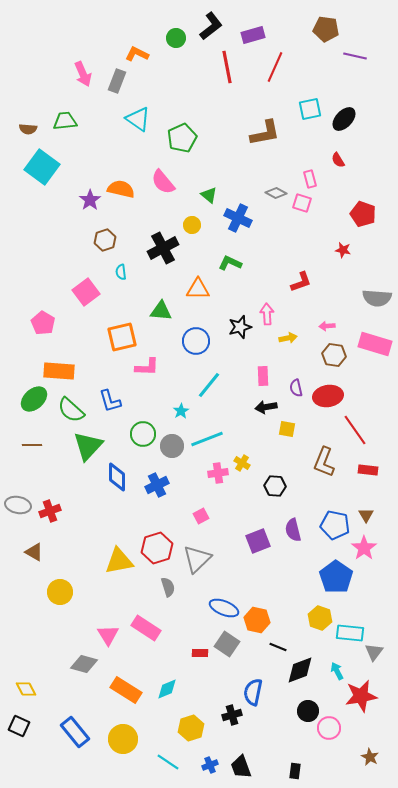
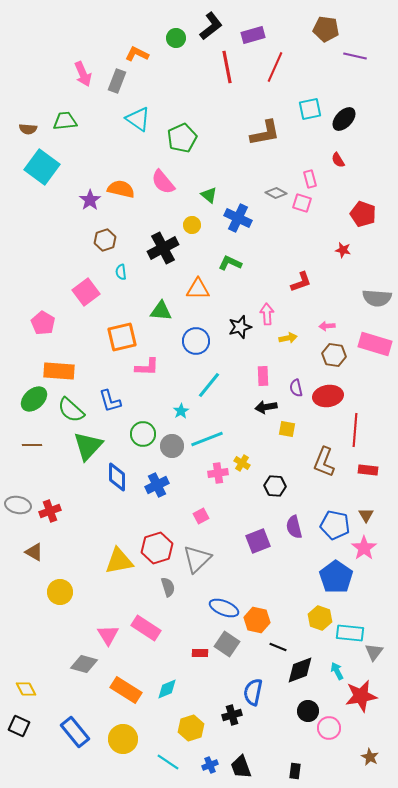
red line at (355, 430): rotated 40 degrees clockwise
purple semicircle at (293, 530): moved 1 px right, 3 px up
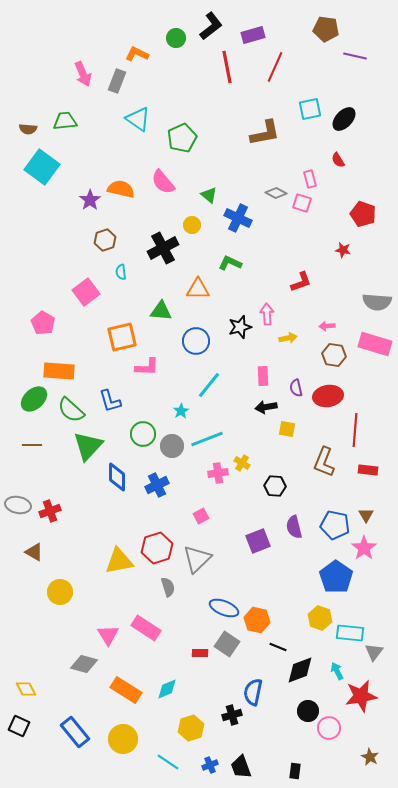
gray semicircle at (377, 298): moved 4 px down
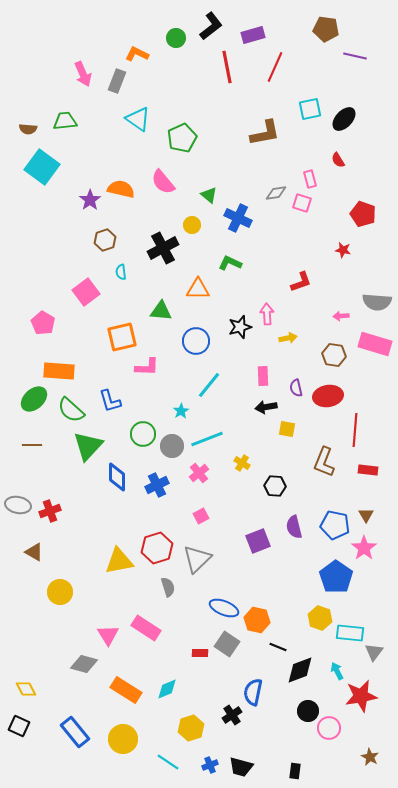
gray diamond at (276, 193): rotated 35 degrees counterclockwise
pink arrow at (327, 326): moved 14 px right, 10 px up
pink cross at (218, 473): moved 19 px left; rotated 30 degrees counterclockwise
black cross at (232, 715): rotated 18 degrees counterclockwise
black trapezoid at (241, 767): rotated 55 degrees counterclockwise
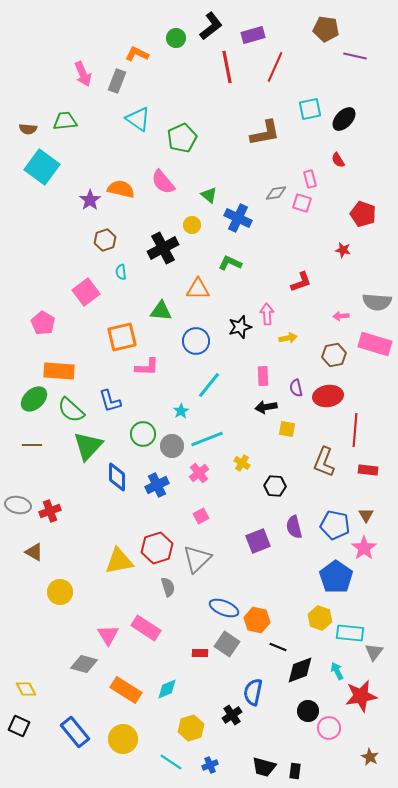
brown hexagon at (334, 355): rotated 20 degrees counterclockwise
cyan line at (168, 762): moved 3 px right
black trapezoid at (241, 767): moved 23 px right
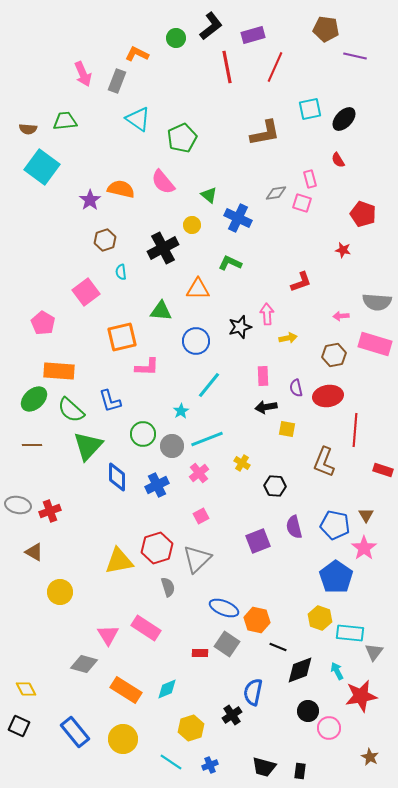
red rectangle at (368, 470): moved 15 px right; rotated 12 degrees clockwise
black rectangle at (295, 771): moved 5 px right
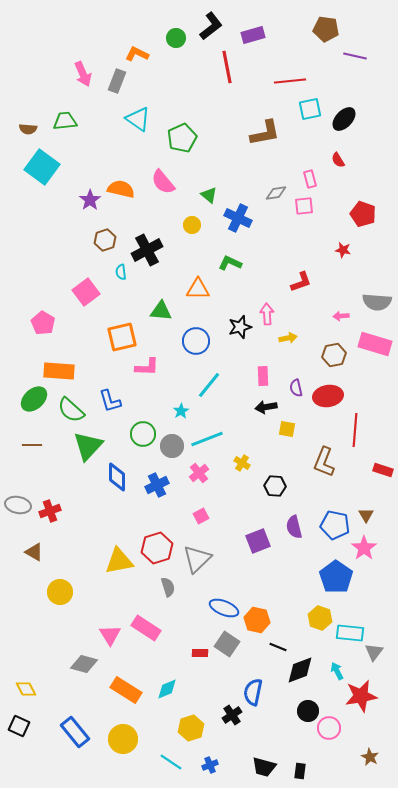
red line at (275, 67): moved 15 px right, 14 px down; rotated 60 degrees clockwise
pink square at (302, 203): moved 2 px right, 3 px down; rotated 24 degrees counterclockwise
black cross at (163, 248): moved 16 px left, 2 px down
pink triangle at (108, 635): moved 2 px right
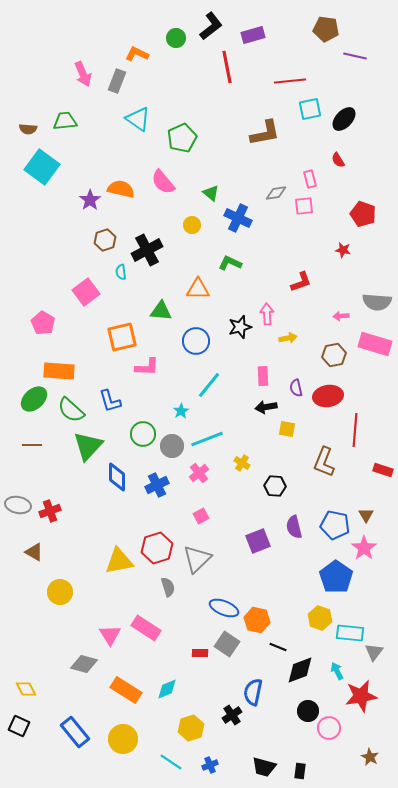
green triangle at (209, 195): moved 2 px right, 2 px up
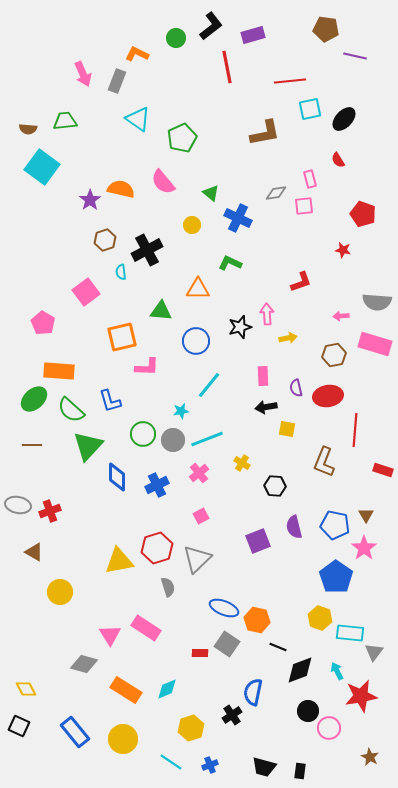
cyan star at (181, 411): rotated 21 degrees clockwise
gray circle at (172, 446): moved 1 px right, 6 px up
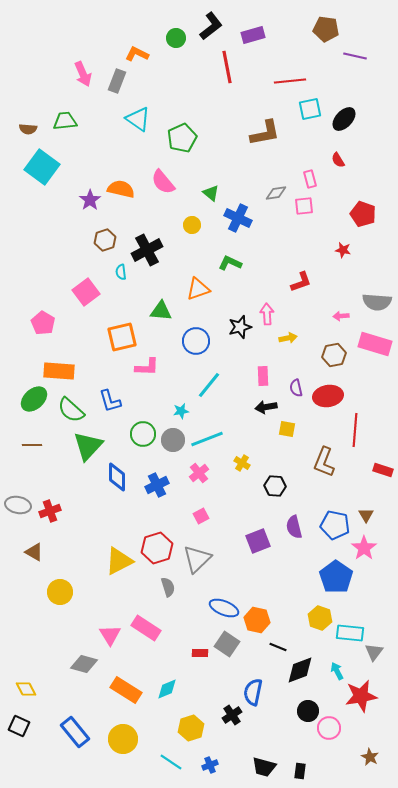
orange triangle at (198, 289): rotated 20 degrees counterclockwise
yellow triangle at (119, 561): rotated 16 degrees counterclockwise
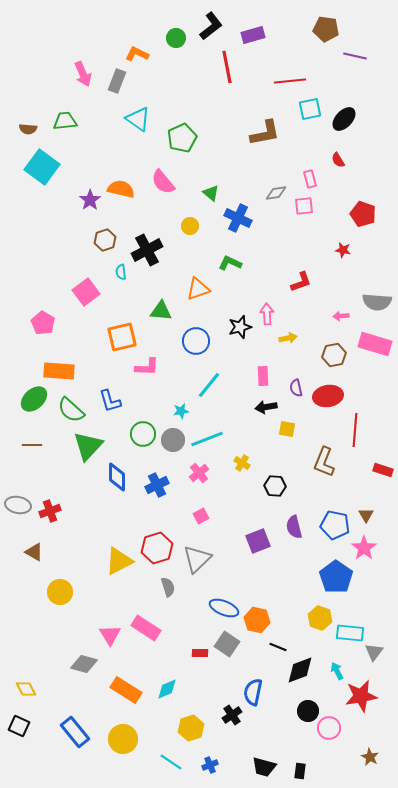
yellow circle at (192, 225): moved 2 px left, 1 px down
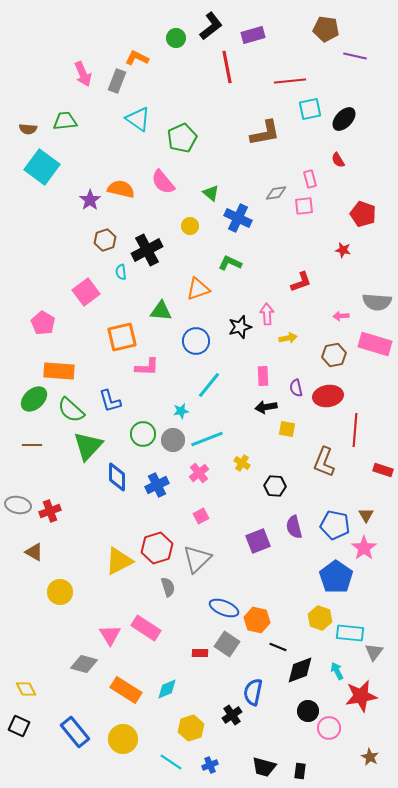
orange L-shape at (137, 54): moved 4 px down
